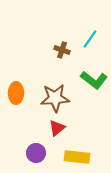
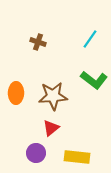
brown cross: moved 24 px left, 8 px up
brown star: moved 2 px left, 2 px up
red triangle: moved 6 px left
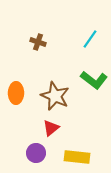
brown star: moved 2 px right; rotated 28 degrees clockwise
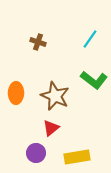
yellow rectangle: rotated 15 degrees counterclockwise
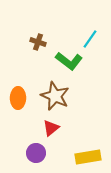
green L-shape: moved 25 px left, 19 px up
orange ellipse: moved 2 px right, 5 px down
yellow rectangle: moved 11 px right
